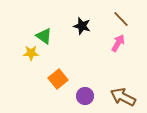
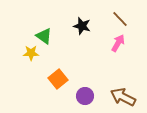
brown line: moved 1 px left
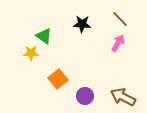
black star: moved 2 px up; rotated 12 degrees counterclockwise
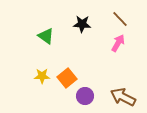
green triangle: moved 2 px right
yellow star: moved 11 px right, 23 px down
orange square: moved 9 px right, 1 px up
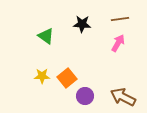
brown line: rotated 54 degrees counterclockwise
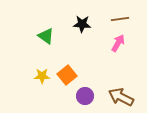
orange square: moved 3 px up
brown arrow: moved 2 px left
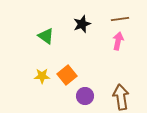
black star: rotated 24 degrees counterclockwise
pink arrow: moved 2 px up; rotated 18 degrees counterclockwise
brown arrow: rotated 55 degrees clockwise
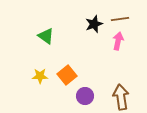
black star: moved 12 px right
yellow star: moved 2 px left
